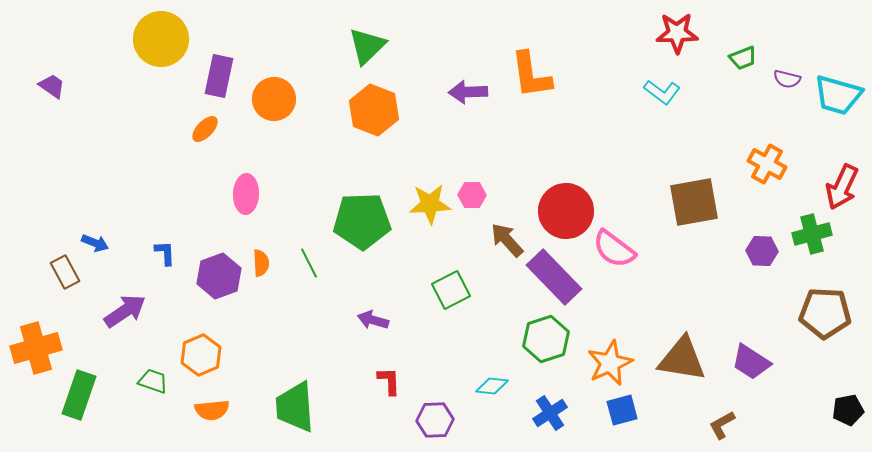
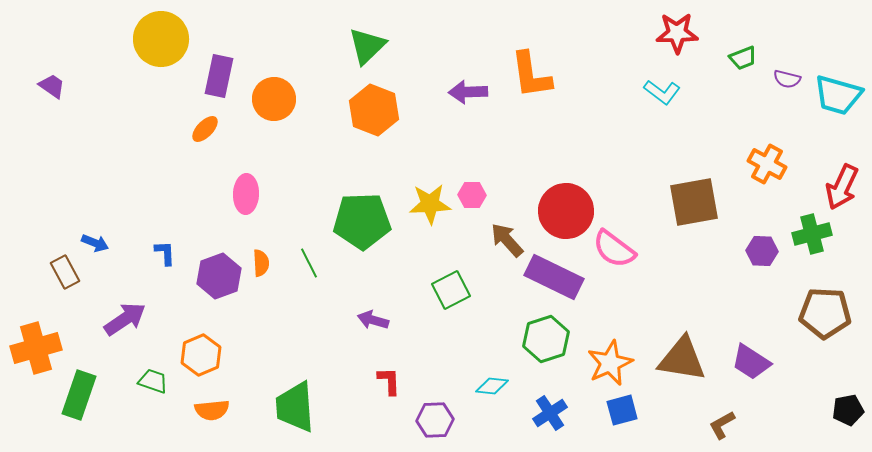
purple rectangle at (554, 277): rotated 20 degrees counterclockwise
purple arrow at (125, 311): moved 8 px down
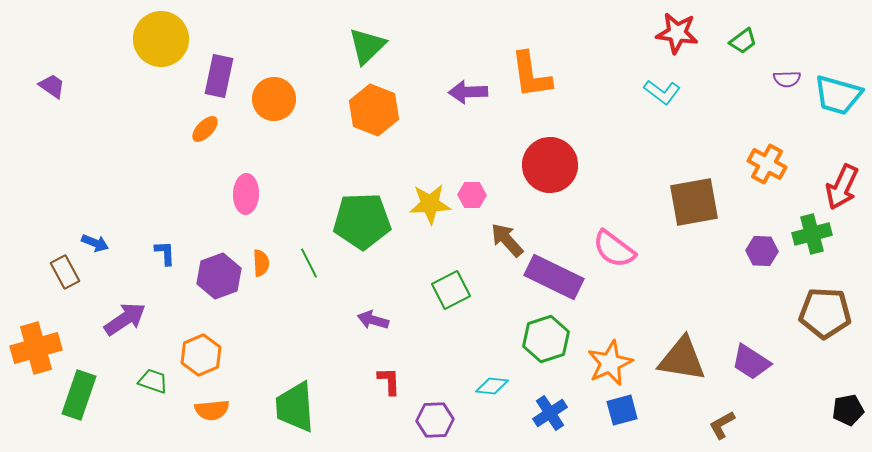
red star at (677, 33): rotated 9 degrees clockwise
green trapezoid at (743, 58): moved 17 px up; rotated 16 degrees counterclockwise
purple semicircle at (787, 79): rotated 16 degrees counterclockwise
red circle at (566, 211): moved 16 px left, 46 px up
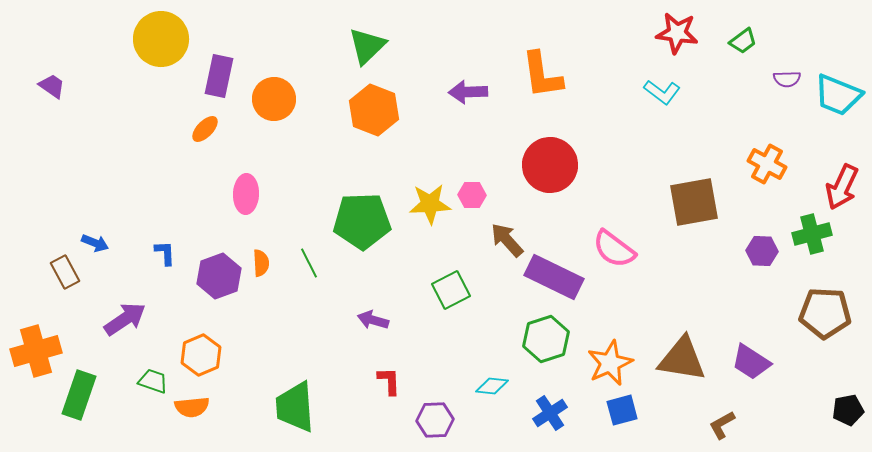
orange L-shape at (531, 75): moved 11 px right
cyan trapezoid at (838, 95): rotated 6 degrees clockwise
orange cross at (36, 348): moved 3 px down
orange semicircle at (212, 410): moved 20 px left, 3 px up
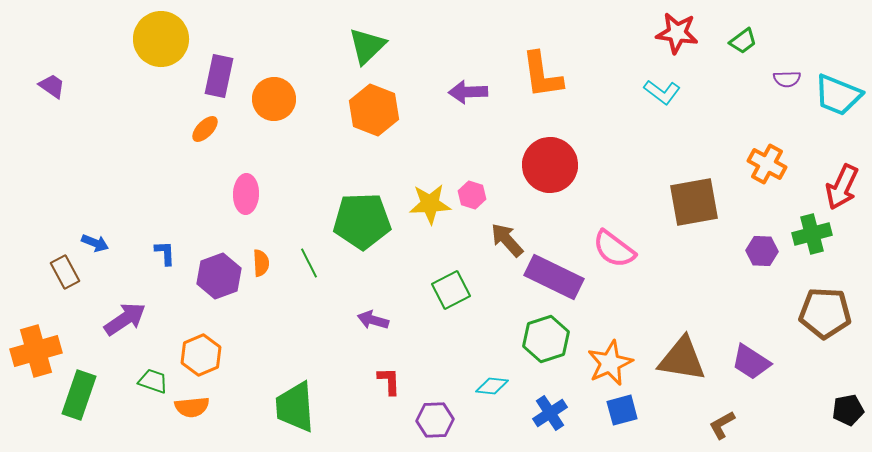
pink hexagon at (472, 195): rotated 16 degrees clockwise
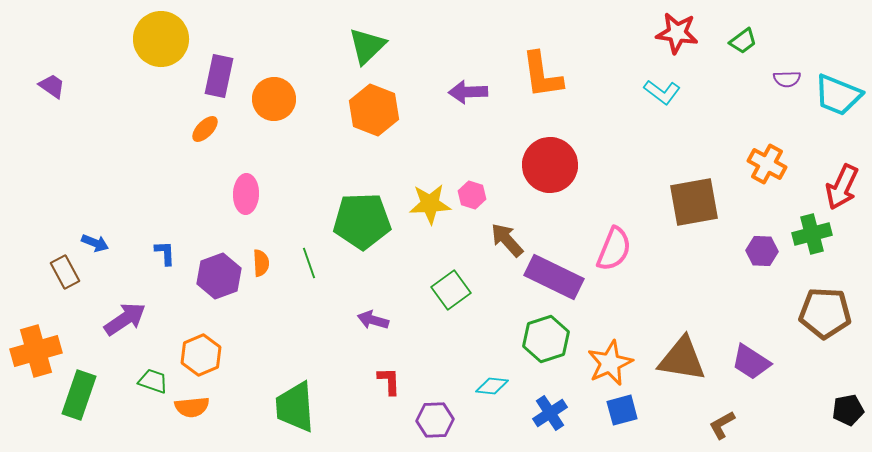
pink semicircle at (614, 249): rotated 105 degrees counterclockwise
green line at (309, 263): rotated 8 degrees clockwise
green square at (451, 290): rotated 9 degrees counterclockwise
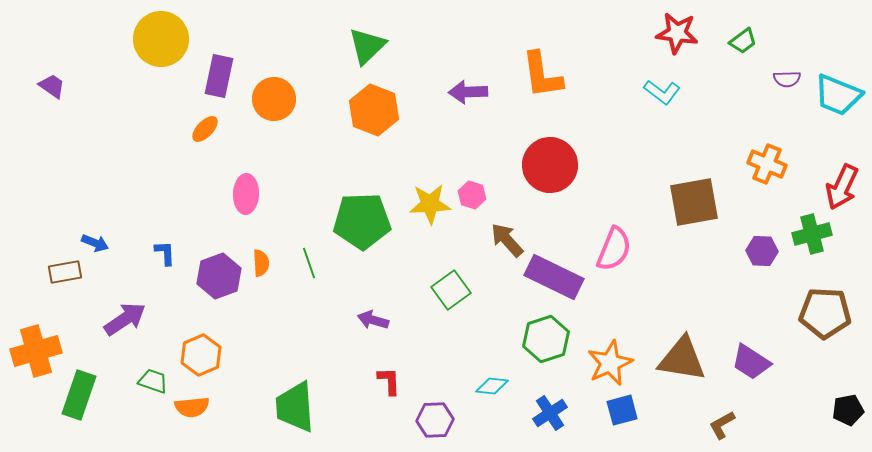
orange cross at (767, 164): rotated 6 degrees counterclockwise
brown rectangle at (65, 272): rotated 72 degrees counterclockwise
